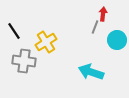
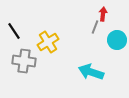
yellow cross: moved 2 px right
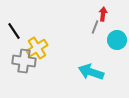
yellow cross: moved 11 px left, 6 px down
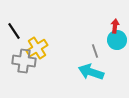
red arrow: moved 12 px right, 12 px down
gray line: moved 24 px down; rotated 40 degrees counterclockwise
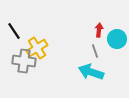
red arrow: moved 16 px left, 4 px down
cyan circle: moved 1 px up
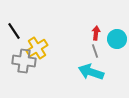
red arrow: moved 3 px left, 3 px down
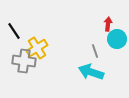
red arrow: moved 12 px right, 9 px up
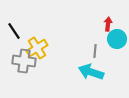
gray line: rotated 24 degrees clockwise
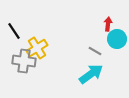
gray line: rotated 64 degrees counterclockwise
cyan arrow: moved 2 px down; rotated 125 degrees clockwise
